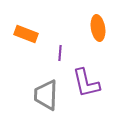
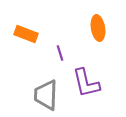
purple line: rotated 21 degrees counterclockwise
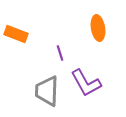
orange rectangle: moved 10 px left
purple L-shape: rotated 16 degrees counterclockwise
gray trapezoid: moved 1 px right, 4 px up
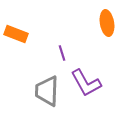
orange ellipse: moved 9 px right, 5 px up
purple line: moved 2 px right
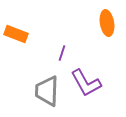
purple line: rotated 35 degrees clockwise
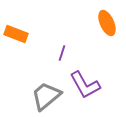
orange ellipse: rotated 15 degrees counterclockwise
purple L-shape: moved 1 px left, 2 px down
gray trapezoid: moved 1 px left, 5 px down; rotated 48 degrees clockwise
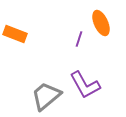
orange ellipse: moved 6 px left
orange rectangle: moved 1 px left
purple line: moved 17 px right, 14 px up
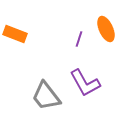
orange ellipse: moved 5 px right, 6 px down
purple L-shape: moved 2 px up
gray trapezoid: rotated 88 degrees counterclockwise
